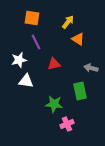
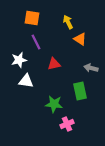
yellow arrow: rotated 64 degrees counterclockwise
orange triangle: moved 2 px right
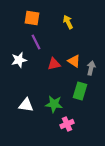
orange triangle: moved 6 px left, 22 px down
gray arrow: rotated 88 degrees clockwise
white triangle: moved 24 px down
green rectangle: rotated 30 degrees clockwise
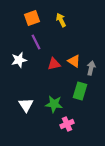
orange square: rotated 28 degrees counterclockwise
yellow arrow: moved 7 px left, 2 px up
white triangle: rotated 49 degrees clockwise
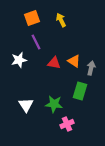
red triangle: moved 1 px up; rotated 24 degrees clockwise
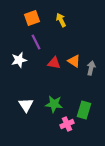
green rectangle: moved 4 px right, 19 px down
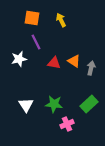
orange square: rotated 28 degrees clockwise
white star: moved 1 px up
green rectangle: moved 5 px right, 6 px up; rotated 30 degrees clockwise
